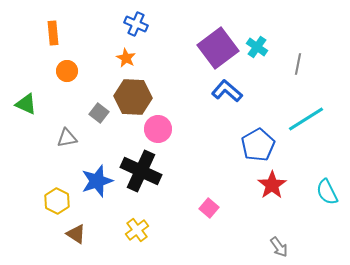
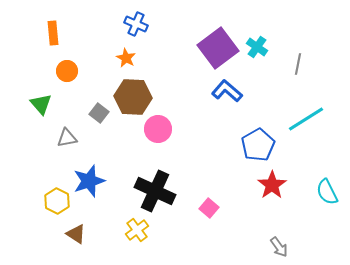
green triangle: moved 15 px right; rotated 25 degrees clockwise
black cross: moved 14 px right, 20 px down
blue star: moved 8 px left
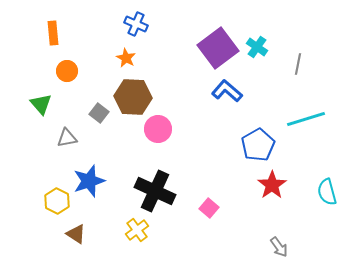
cyan line: rotated 15 degrees clockwise
cyan semicircle: rotated 12 degrees clockwise
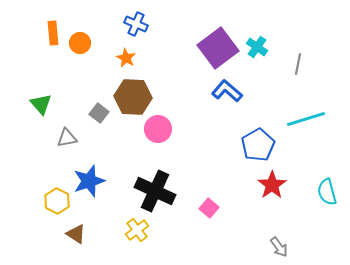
orange circle: moved 13 px right, 28 px up
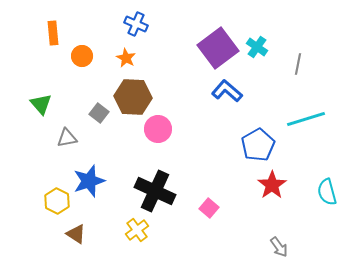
orange circle: moved 2 px right, 13 px down
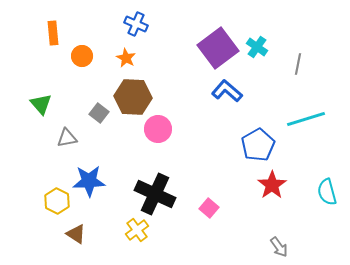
blue star: rotated 16 degrees clockwise
black cross: moved 3 px down
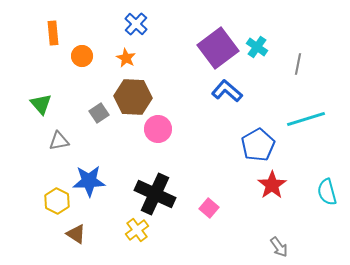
blue cross: rotated 20 degrees clockwise
gray square: rotated 18 degrees clockwise
gray triangle: moved 8 px left, 3 px down
